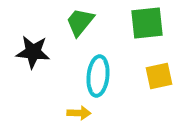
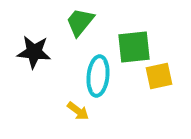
green square: moved 13 px left, 24 px down
black star: moved 1 px right
yellow arrow: moved 1 px left, 2 px up; rotated 35 degrees clockwise
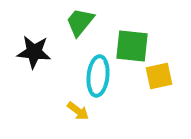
green square: moved 2 px left, 1 px up; rotated 12 degrees clockwise
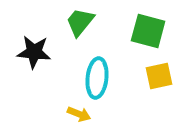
green square: moved 16 px right, 15 px up; rotated 9 degrees clockwise
cyan ellipse: moved 1 px left, 2 px down
yellow arrow: moved 1 px right, 3 px down; rotated 15 degrees counterclockwise
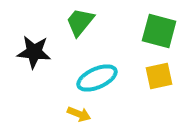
green square: moved 11 px right
cyan ellipse: rotated 60 degrees clockwise
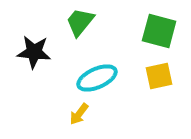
yellow arrow: rotated 105 degrees clockwise
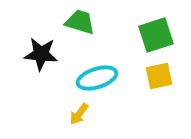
green trapezoid: rotated 68 degrees clockwise
green square: moved 3 px left, 4 px down; rotated 33 degrees counterclockwise
black star: moved 7 px right, 2 px down
cyan ellipse: rotated 6 degrees clockwise
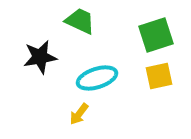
green trapezoid: moved 1 px up; rotated 8 degrees clockwise
black star: moved 1 px left, 3 px down; rotated 16 degrees counterclockwise
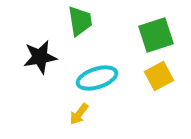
green trapezoid: rotated 56 degrees clockwise
yellow square: rotated 16 degrees counterclockwise
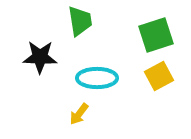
black star: rotated 12 degrees clockwise
cyan ellipse: rotated 18 degrees clockwise
